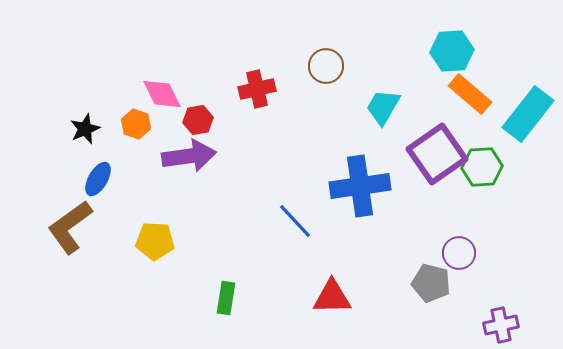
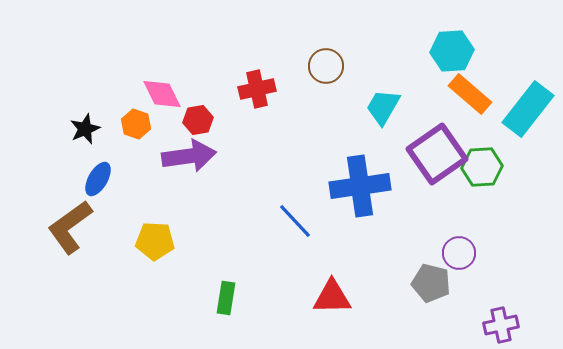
cyan rectangle: moved 5 px up
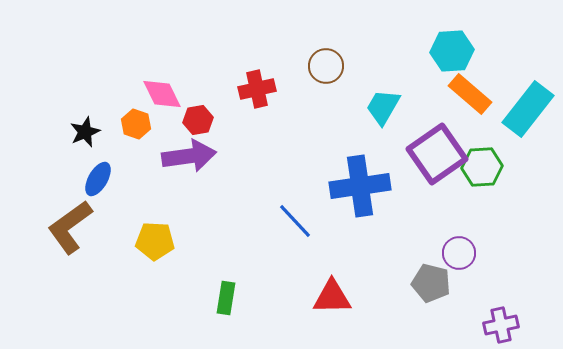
black star: moved 3 px down
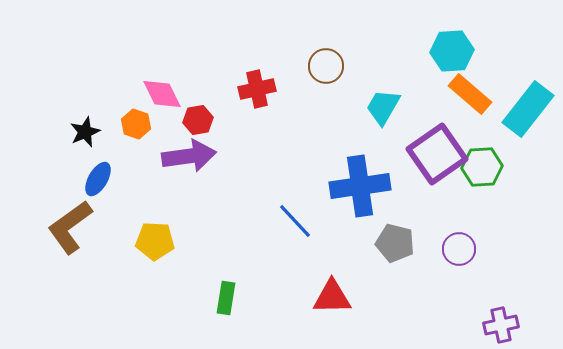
purple circle: moved 4 px up
gray pentagon: moved 36 px left, 40 px up
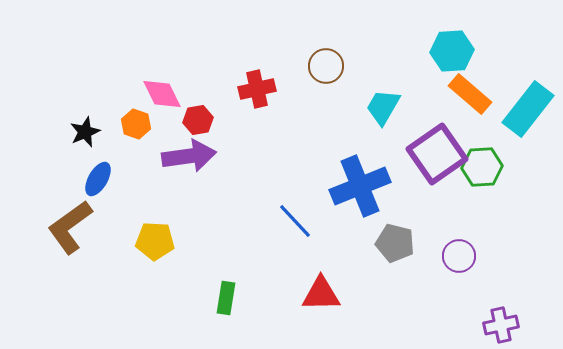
blue cross: rotated 14 degrees counterclockwise
purple circle: moved 7 px down
red triangle: moved 11 px left, 3 px up
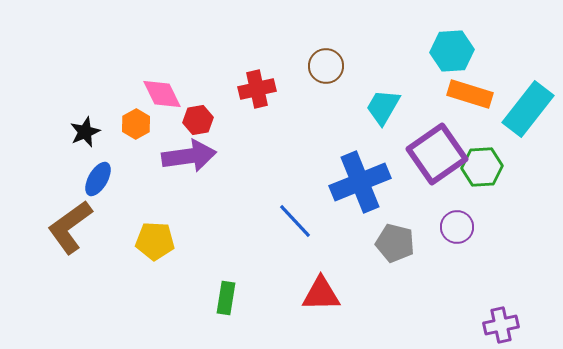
orange rectangle: rotated 24 degrees counterclockwise
orange hexagon: rotated 12 degrees clockwise
blue cross: moved 4 px up
purple circle: moved 2 px left, 29 px up
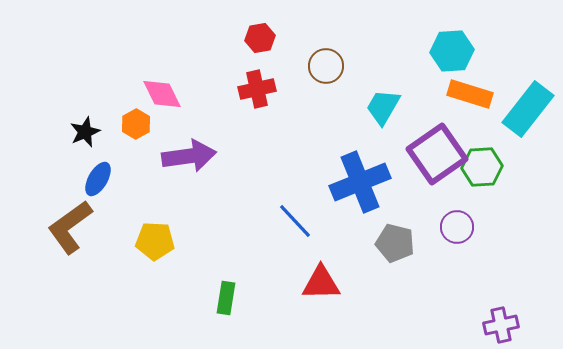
red hexagon: moved 62 px right, 82 px up
red triangle: moved 11 px up
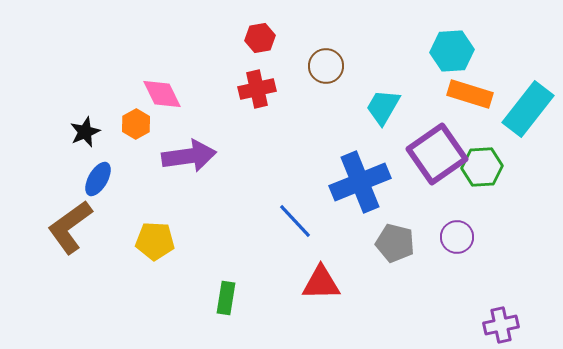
purple circle: moved 10 px down
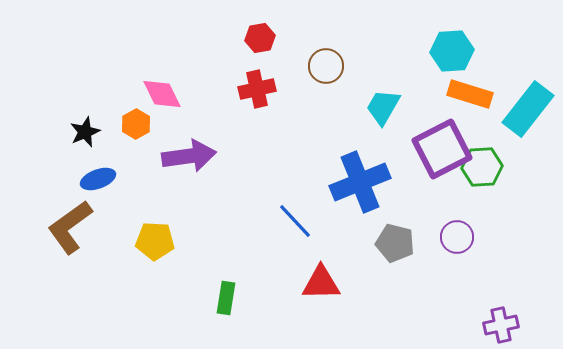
purple square: moved 5 px right, 5 px up; rotated 8 degrees clockwise
blue ellipse: rotated 40 degrees clockwise
